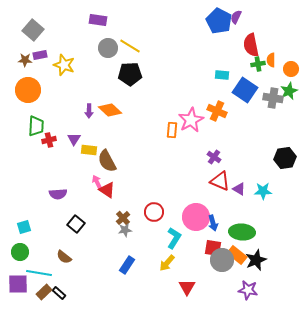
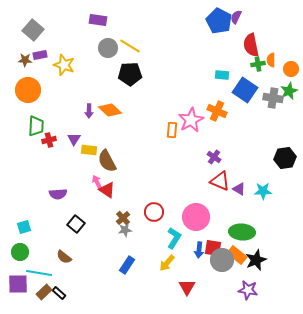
blue arrow at (213, 223): moved 14 px left, 27 px down; rotated 21 degrees clockwise
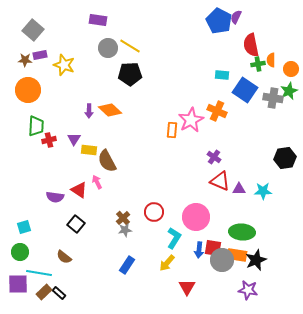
purple triangle at (239, 189): rotated 32 degrees counterclockwise
red triangle at (107, 190): moved 28 px left
purple semicircle at (58, 194): moved 3 px left, 3 px down; rotated 12 degrees clockwise
orange rectangle at (237, 255): rotated 30 degrees counterclockwise
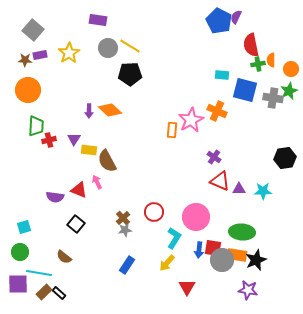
yellow star at (64, 65): moved 5 px right, 12 px up; rotated 20 degrees clockwise
blue square at (245, 90): rotated 20 degrees counterclockwise
red triangle at (79, 190): rotated 12 degrees counterclockwise
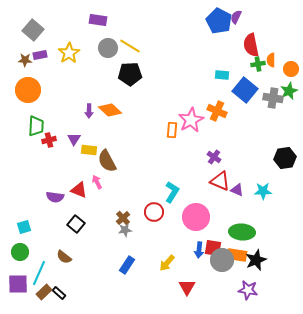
blue square at (245, 90): rotated 25 degrees clockwise
purple triangle at (239, 189): moved 2 px left, 1 px down; rotated 24 degrees clockwise
cyan L-shape at (174, 238): moved 2 px left, 46 px up
cyan line at (39, 273): rotated 75 degrees counterclockwise
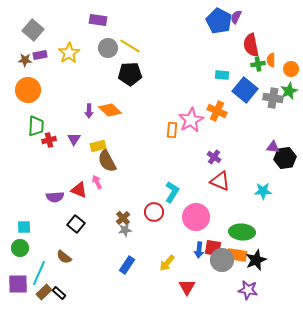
yellow rectangle at (89, 150): moved 9 px right, 4 px up; rotated 21 degrees counterclockwise
purple triangle at (237, 190): moved 36 px right, 43 px up; rotated 16 degrees counterclockwise
purple semicircle at (55, 197): rotated 12 degrees counterclockwise
cyan square at (24, 227): rotated 16 degrees clockwise
green circle at (20, 252): moved 4 px up
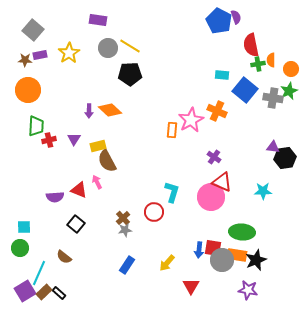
purple semicircle at (236, 17): rotated 136 degrees clockwise
red triangle at (220, 181): moved 2 px right, 1 px down
cyan L-shape at (172, 192): rotated 15 degrees counterclockwise
pink circle at (196, 217): moved 15 px right, 20 px up
purple square at (18, 284): moved 7 px right, 7 px down; rotated 30 degrees counterclockwise
red triangle at (187, 287): moved 4 px right, 1 px up
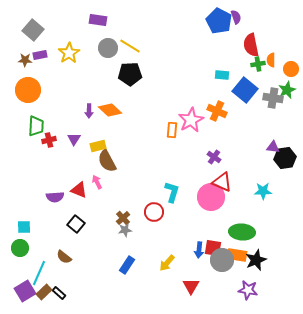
green star at (289, 91): moved 2 px left, 1 px up
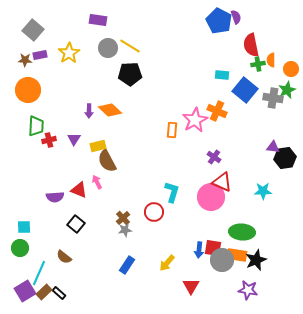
pink star at (191, 120): moved 4 px right
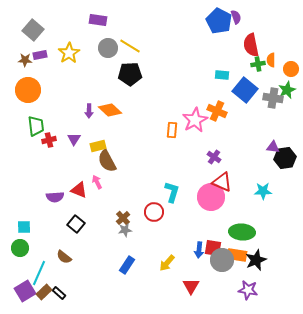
green trapezoid at (36, 126): rotated 10 degrees counterclockwise
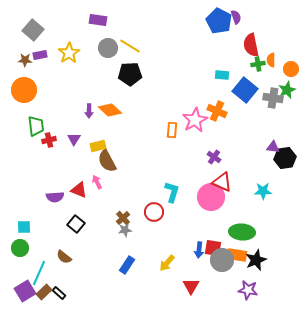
orange circle at (28, 90): moved 4 px left
